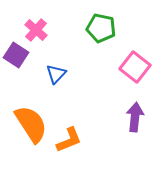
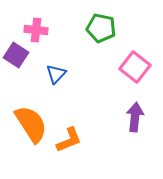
pink cross: rotated 35 degrees counterclockwise
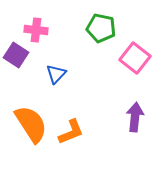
pink square: moved 9 px up
orange L-shape: moved 2 px right, 8 px up
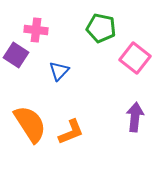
blue triangle: moved 3 px right, 3 px up
orange semicircle: moved 1 px left
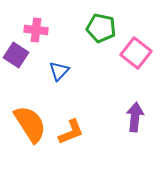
pink square: moved 1 px right, 5 px up
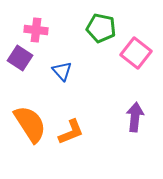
purple square: moved 4 px right, 3 px down
blue triangle: moved 3 px right; rotated 25 degrees counterclockwise
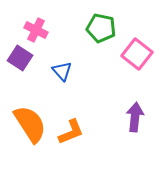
pink cross: rotated 20 degrees clockwise
pink square: moved 1 px right, 1 px down
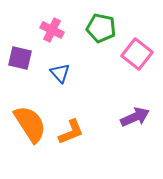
pink cross: moved 16 px right
purple square: rotated 20 degrees counterclockwise
blue triangle: moved 2 px left, 2 px down
purple arrow: rotated 60 degrees clockwise
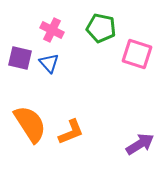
pink square: rotated 20 degrees counterclockwise
blue triangle: moved 11 px left, 10 px up
purple arrow: moved 5 px right, 27 px down; rotated 8 degrees counterclockwise
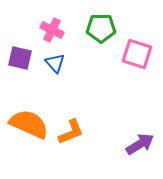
green pentagon: rotated 12 degrees counterclockwise
blue triangle: moved 6 px right
orange semicircle: moved 1 px left; rotated 33 degrees counterclockwise
